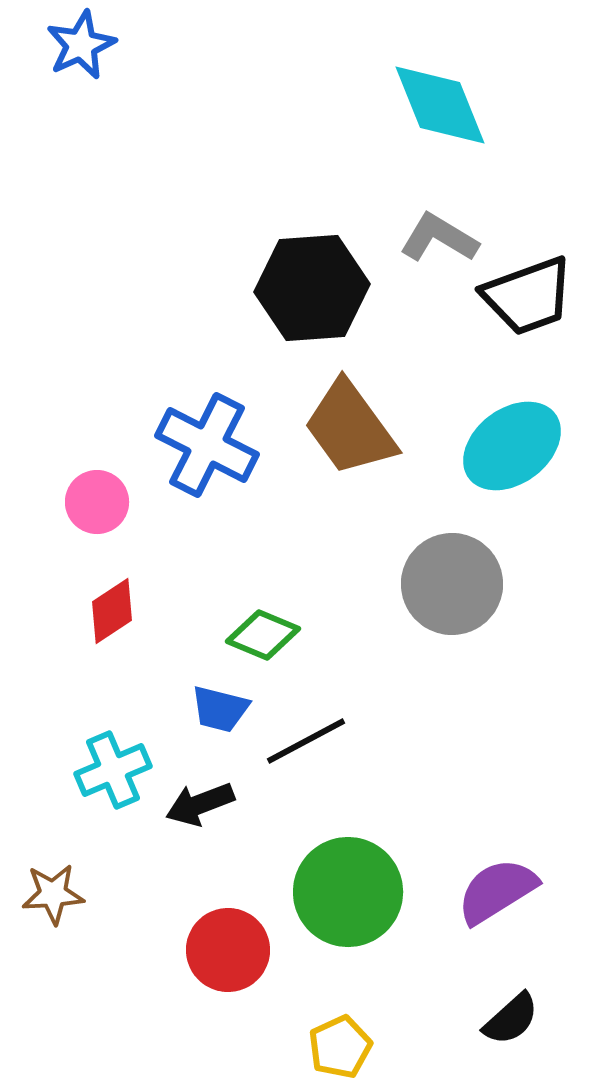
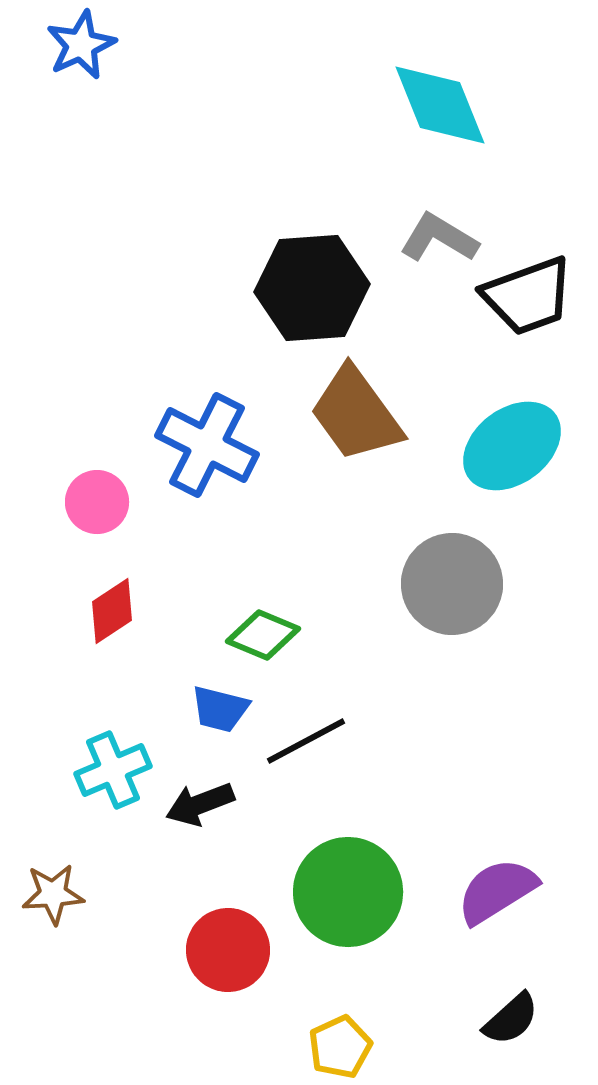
brown trapezoid: moved 6 px right, 14 px up
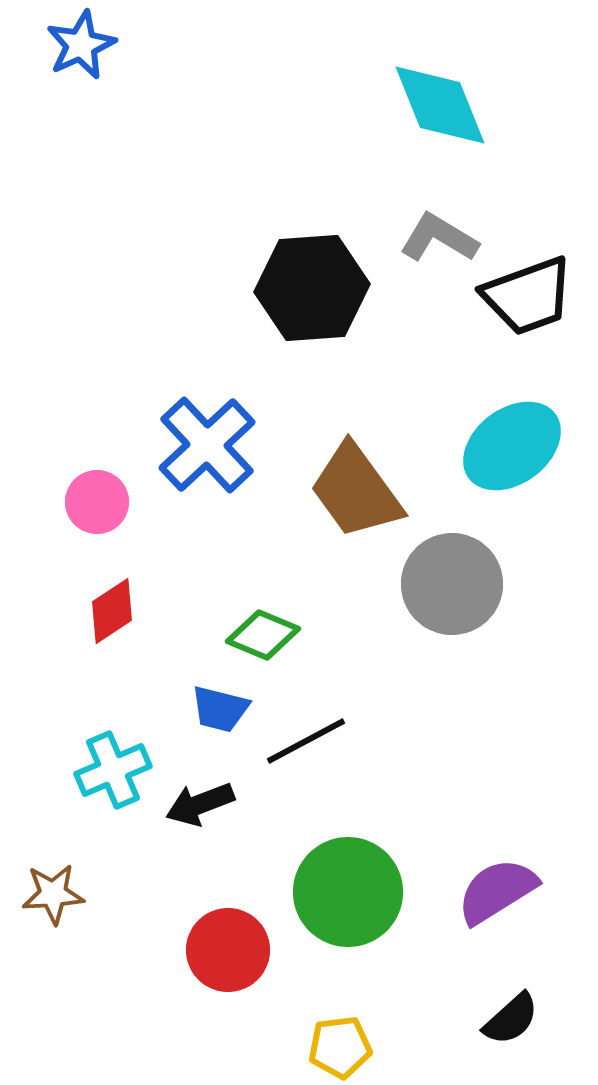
brown trapezoid: moved 77 px down
blue cross: rotated 20 degrees clockwise
yellow pentagon: rotated 18 degrees clockwise
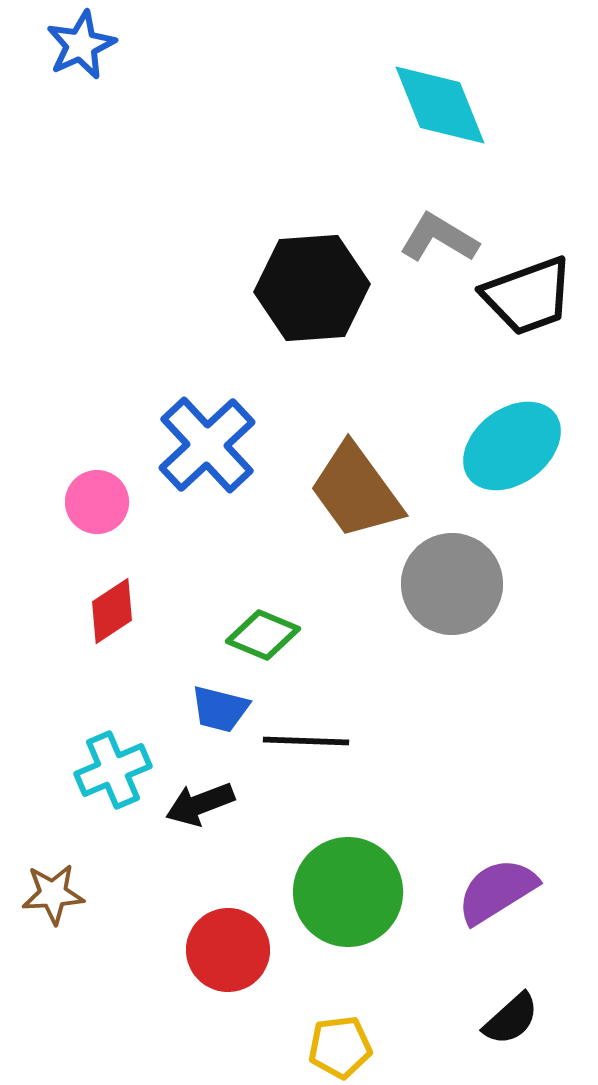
black line: rotated 30 degrees clockwise
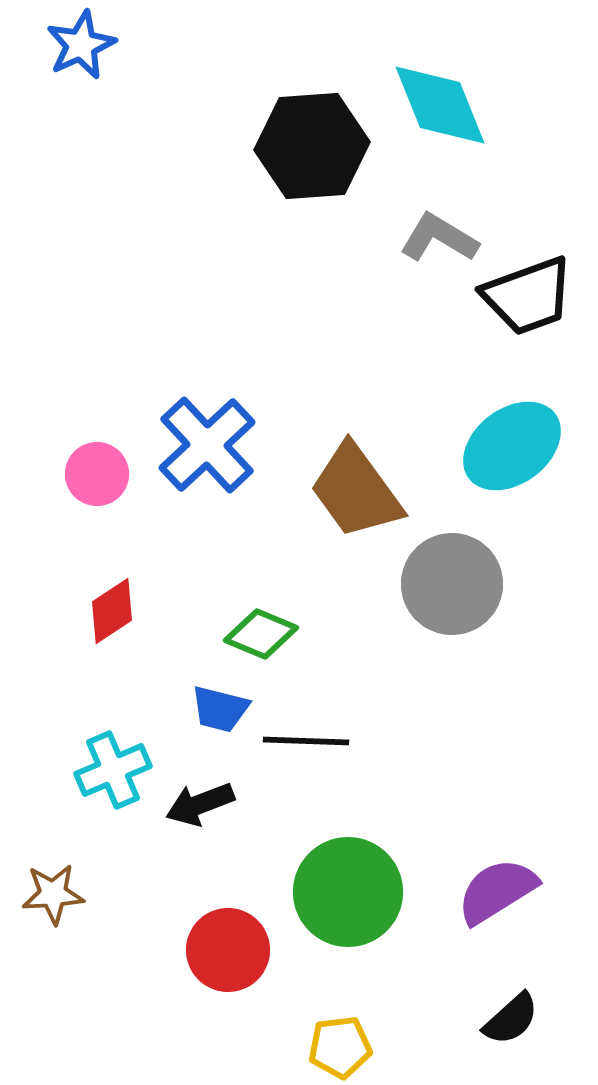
black hexagon: moved 142 px up
pink circle: moved 28 px up
green diamond: moved 2 px left, 1 px up
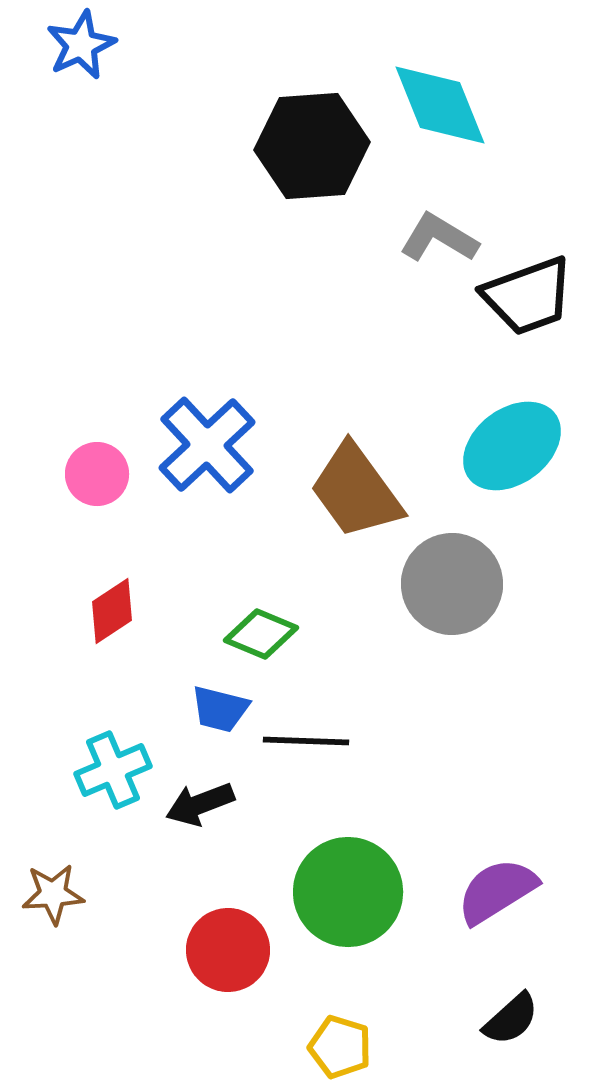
yellow pentagon: rotated 24 degrees clockwise
